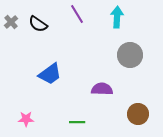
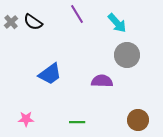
cyan arrow: moved 6 px down; rotated 135 degrees clockwise
black semicircle: moved 5 px left, 2 px up
gray circle: moved 3 px left
purple semicircle: moved 8 px up
brown circle: moved 6 px down
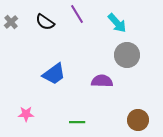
black semicircle: moved 12 px right
blue trapezoid: moved 4 px right
pink star: moved 5 px up
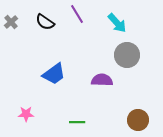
purple semicircle: moved 1 px up
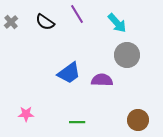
blue trapezoid: moved 15 px right, 1 px up
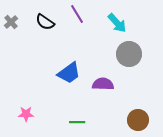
gray circle: moved 2 px right, 1 px up
purple semicircle: moved 1 px right, 4 px down
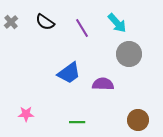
purple line: moved 5 px right, 14 px down
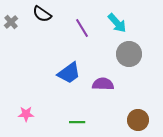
black semicircle: moved 3 px left, 8 px up
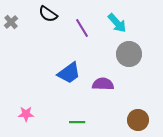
black semicircle: moved 6 px right
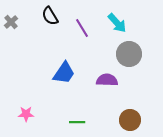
black semicircle: moved 2 px right, 2 px down; rotated 24 degrees clockwise
blue trapezoid: moved 5 px left; rotated 20 degrees counterclockwise
purple semicircle: moved 4 px right, 4 px up
brown circle: moved 8 px left
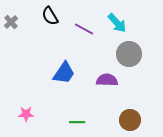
purple line: moved 2 px right, 1 px down; rotated 30 degrees counterclockwise
